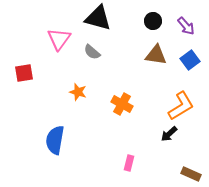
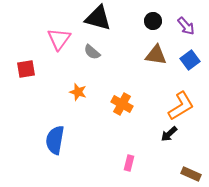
red square: moved 2 px right, 4 px up
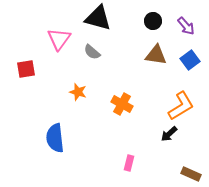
blue semicircle: moved 2 px up; rotated 16 degrees counterclockwise
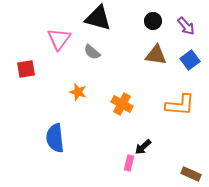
orange L-shape: moved 1 px left, 1 px up; rotated 36 degrees clockwise
black arrow: moved 26 px left, 13 px down
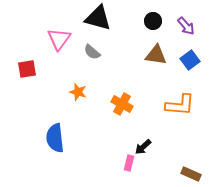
red square: moved 1 px right
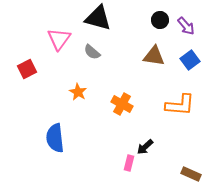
black circle: moved 7 px right, 1 px up
brown triangle: moved 2 px left, 1 px down
red square: rotated 18 degrees counterclockwise
orange star: rotated 12 degrees clockwise
black arrow: moved 2 px right
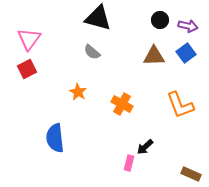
purple arrow: moved 2 px right; rotated 36 degrees counterclockwise
pink triangle: moved 30 px left
brown triangle: rotated 10 degrees counterclockwise
blue square: moved 4 px left, 7 px up
orange L-shape: rotated 64 degrees clockwise
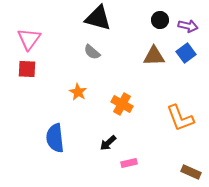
red square: rotated 30 degrees clockwise
orange L-shape: moved 13 px down
black arrow: moved 37 px left, 4 px up
pink rectangle: rotated 63 degrees clockwise
brown rectangle: moved 2 px up
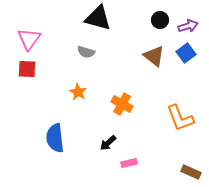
purple arrow: rotated 30 degrees counterclockwise
gray semicircle: moved 6 px left; rotated 24 degrees counterclockwise
brown triangle: rotated 40 degrees clockwise
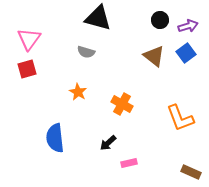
red square: rotated 18 degrees counterclockwise
